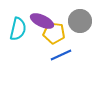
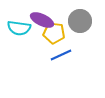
purple ellipse: moved 1 px up
cyan semicircle: moved 1 px right, 1 px up; rotated 85 degrees clockwise
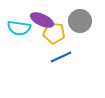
blue line: moved 2 px down
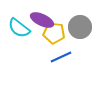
gray circle: moved 6 px down
cyan semicircle: rotated 30 degrees clockwise
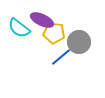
gray circle: moved 1 px left, 15 px down
blue line: rotated 15 degrees counterclockwise
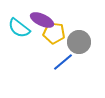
blue line: moved 2 px right, 5 px down
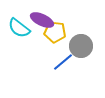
yellow pentagon: moved 1 px right, 1 px up
gray circle: moved 2 px right, 4 px down
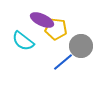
cyan semicircle: moved 4 px right, 13 px down
yellow pentagon: moved 1 px right, 3 px up
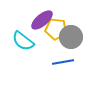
purple ellipse: rotated 65 degrees counterclockwise
gray circle: moved 10 px left, 9 px up
blue line: rotated 30 degrees clockwise
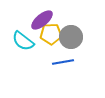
yellow pentagon: moved 5 px left, 5 px down; rotated 10 degrees counterclockwise
